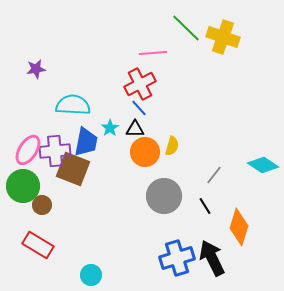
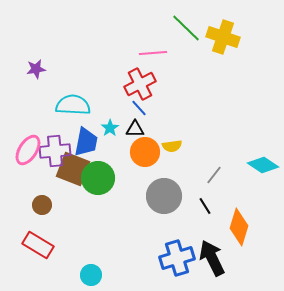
yellow semicircle: rotated 66 degrees clockwise
green circle: moved 75 px right, 8 px up
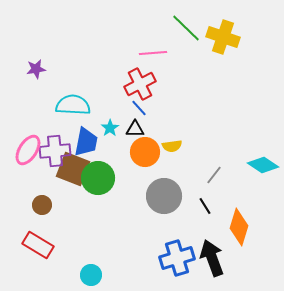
black arrow: rotated 6 degrees clockwise
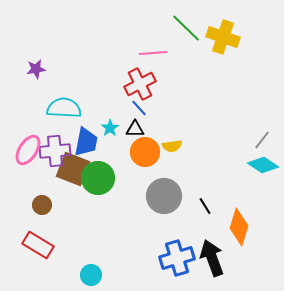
cyan semicircle: moved 9 px left, 3 px down
gray line: moved 48 px right, 35 px up
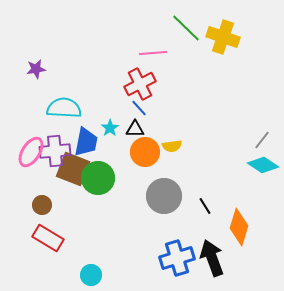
pink ellipse: moved 3 px right, 2 px down
red rectangle: moved 10 px right, 7 px up
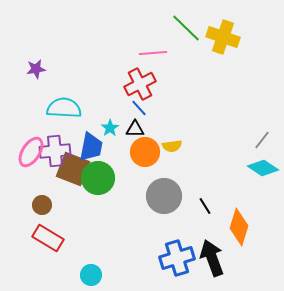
blue trapezoid: moved 5 px right, 5 px down
cyan diamond: moved 3 px down
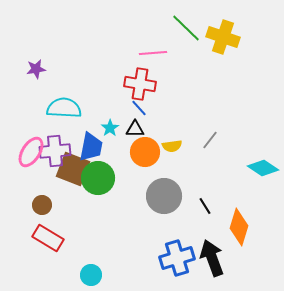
red cross: rotated 36 degrees clockwise
gray line: moved 52 px left
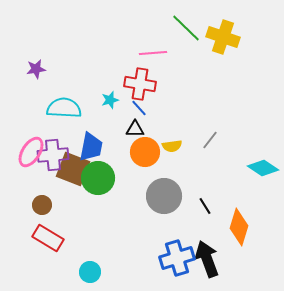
cyan star: moved 28 px up; rotated 18 degrees clockwise
purple cross: moved 2 px left, 4 px down
black arrow: moved 5 px left, 1 px down
cyan circle: moved 1 px left, 3 px up
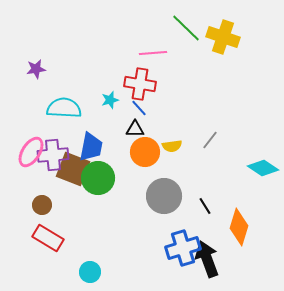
blue cross: moved 6 px right, 10 px up
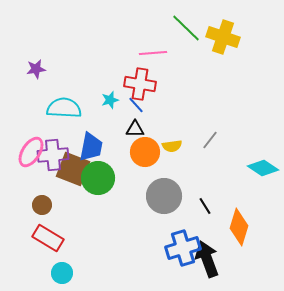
blue line: moved 3 px left, 3 px up
cyan circle: moved 28 px left, 1 px down
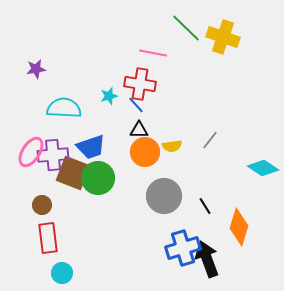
pink line: rotated 16 degrees clockwise
cyan star: moved 1 px left, 4 px up
black triangle: moved 4 px right, 1 px down
blue trapezoid: rotated 60 degrees clockwise
brown square: moved 4 px down
red rectangle: rotated 52 degrees clockwise
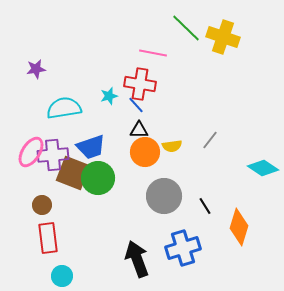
cyan semicircle: rotated 12 degrees counterclockwise
black arrow: moved 70 px left
cyan circle: moved 3 px down
